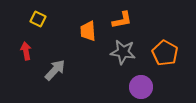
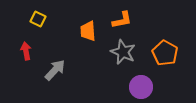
gray star: rotated 15 degrees clockwise
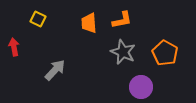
orange trapezoid: moved 1 px right, 8 px up
red arrow: moved 12 px left, 4 px up
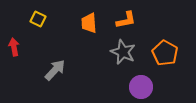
orange L-shape: moved 4 px right
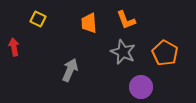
orange L-shape: rotated 80 degrees clockwise
gray arrow: moved 15 px right; rotated 20 degrees counterclockwise
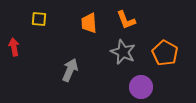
yellow square: moved 1 px right; rotated 21 degrees counterclockwise
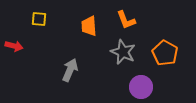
orange trapezoid: moved 3 px down
red arrow: moved 1 px up; rotated 114 degrees clockwise
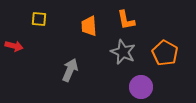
orange L-shape: rotated 10 degrees clockwise
